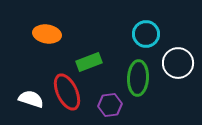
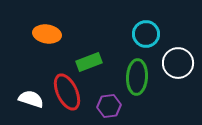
green ellipse: moved 1 px left, 1 px up
purple hexagon: moved 1 px left, 1 px down
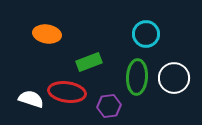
white circle: moved 4 px left, 15 px down
red ellipse: rotated 57 degrees counterclockwise
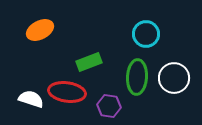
orange ellipse: moved 7 px left, 4 px up; rotated 36 degrees counterclockwise
purple hexagon: rotated 15 degrees clockwise
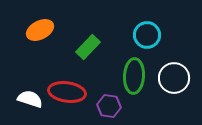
cyan circle: moved 1 px right, 1 px down
green rectangle: moved 1 px left, 15 px up; rotated 25 degrees counterclockwise
green ellipse: moved 3 px left, 1 px up
white semicircle: moved 1 px left
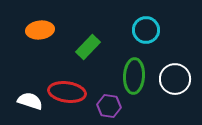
orange ellipse: rotated 20 degrees clockwise
cyan circle: moved 1 px left, 5 px up
white circle: moved 1 px right, 1 px down
white semicircle: moved 2 px down
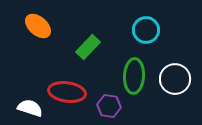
orange ellipse: moved 2 px left, 4 px up; rotated 48 degrees clockwise
white semicircle: moved 7 px down
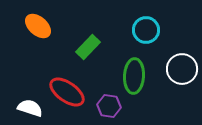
white circle: moved 7 px right, 10 px up
red ellipse: rotated 27 degrees clockwise
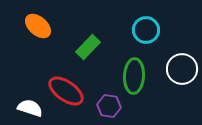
red ellipse: moved 1 px left, 1 px up
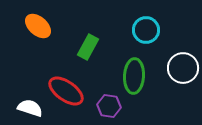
green rectangle: rotated 15 degrees counterclockwise
white circle: moved 1 px right, 1 px up
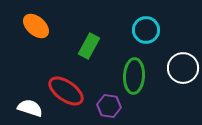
orange ellipse: moved 2 px left
green rectangle: moved 1 px right, 1 px up
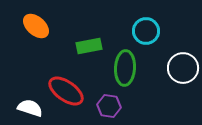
cyan circle: moved 1 px down
green rectangle: rotated 50 degrees clockwise
green ellipse: moved 9 px left, 8 px up
